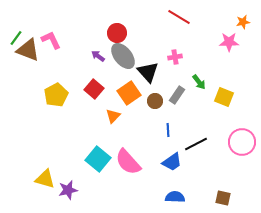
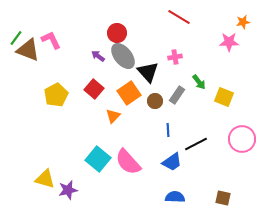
pink circle: moved 3 px up
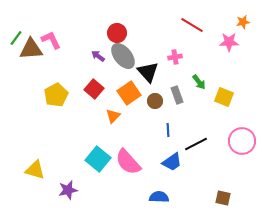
red line: moved 13 px right, 8 px down
brown triangle: moved 3 px right, 1 px up; rotated 25 degrees counterclockwise
gray rectangle: rotated 54 degrees counterclockwise
pink circle: moved 2 px down
yellow triangle: moved 10 px left, 9 px up
blue semicircle: moved 16 px left
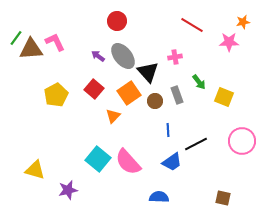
red circle: moved 12 px up
pink L-shape: moved 4 px right, 2 px down
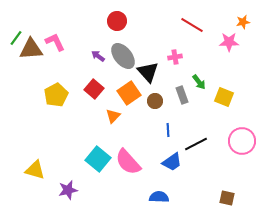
gray rectangle: moved 5 px right
brown square: moved 4 px right
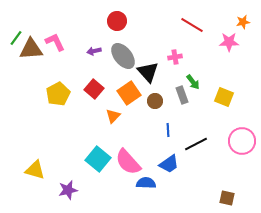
purple arrow: moved 4 px left, 5 px up; rotated 48 degrees counterclockwise
green arrow: moved 6 px left
yellow pentagon: moved 2 px right, 1 px up
blue trapezoid: moved 3 px left, 2 px down
blue semicircle: moved 13 px left, 14 px up
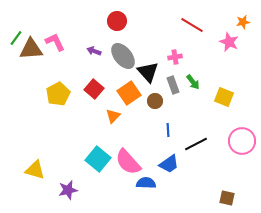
pink star: rotated 24 degrees clockwise
purple arrow: rotated 32 degrees clockwise
gray rectangle: moved 9 px left, 10 px up
